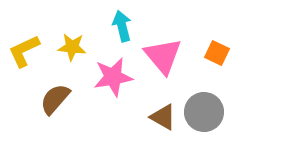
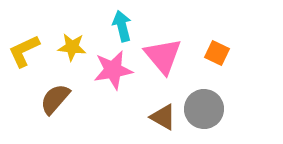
pink star: moved 7 px up
gray circle: moved 3 px up
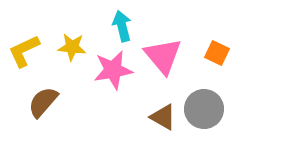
brown semicircle: moved 12 px left, 3 px down
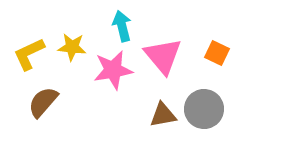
yellow L-shape: moved 5 px right, 3 px down
brown triangle: moved 2 px up; rotated 40 degrees counterclockwise
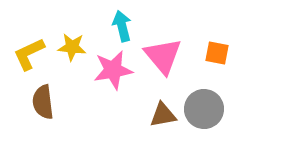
orange square: rotated 15 degrees counterclockwise
brown semicircle: rotated 48 degrees counterclockwise
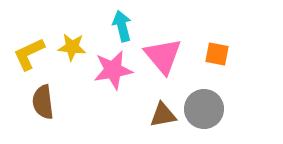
orange square: moved 1 px down
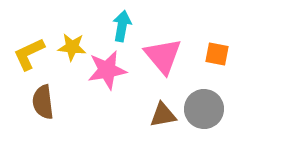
cyan arrow: rotated 24 degrees clockwise
pink star: moved 6 px left
